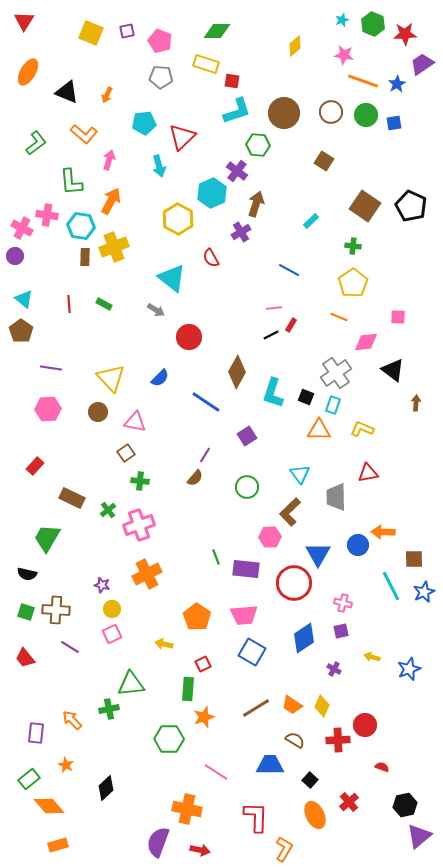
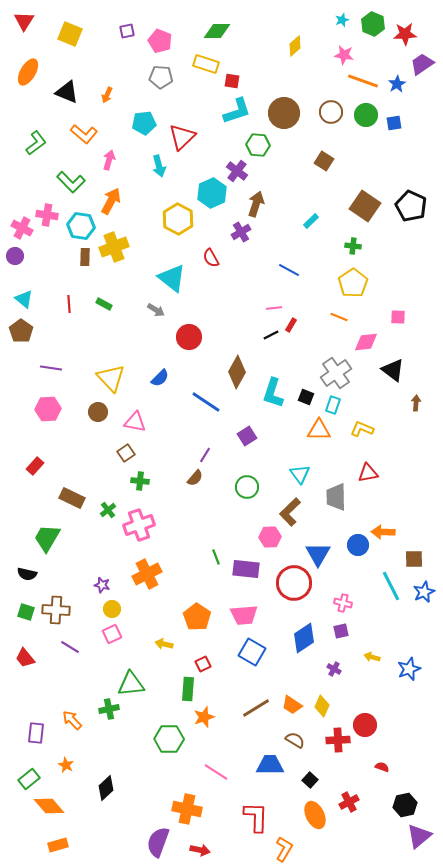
yellow square at (91, 33): moved 21 px left, 1 px down
green L-shape at (71, 182): rotated 40 degrees counterclockwise
red cross at (349, 802): rotated 12 degrees clockwise
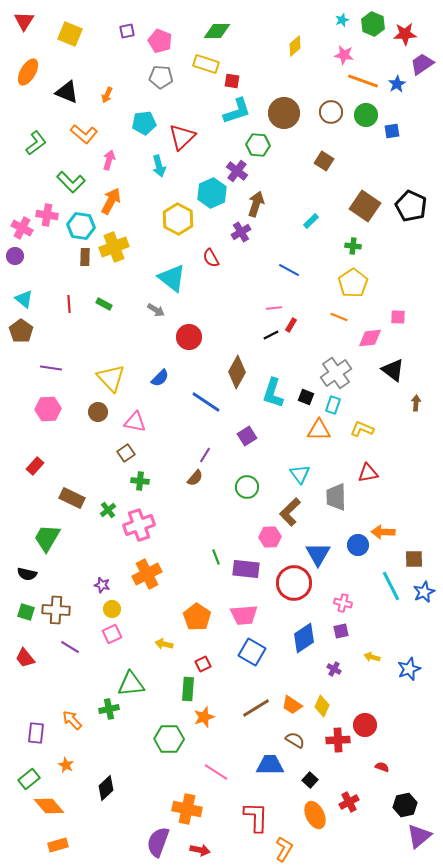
blue square at (394, 123): moved 2 px left, 8 px down
pink diamond at (366, 342): moved 4 px right, 4 px up
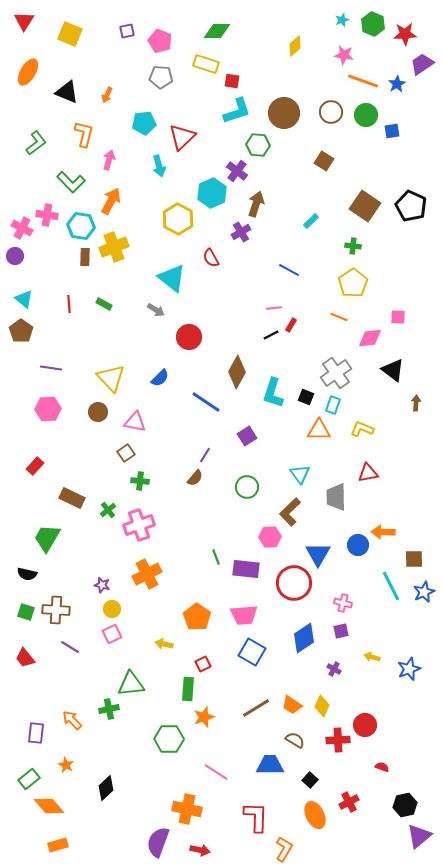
orange L-shape at (84, 134): rotated 116 degrees counterclockwise
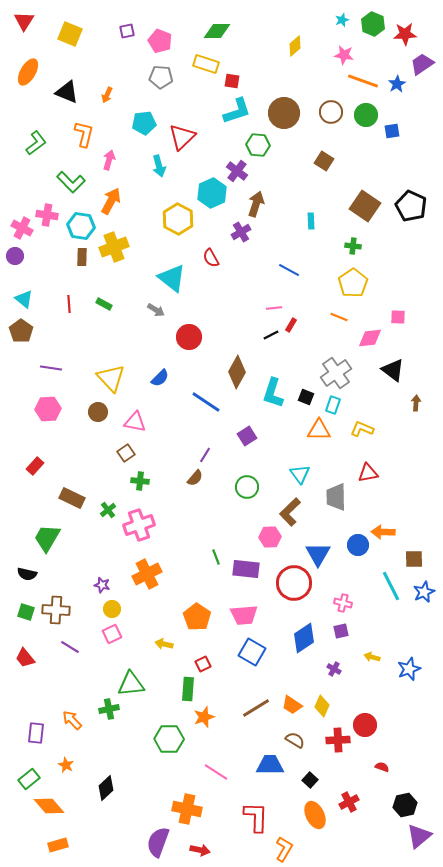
cyan rectangle at (311, 221): rotated 49 degrees counterclockwise
brown rectangle at (85, 257): moved 3 px left
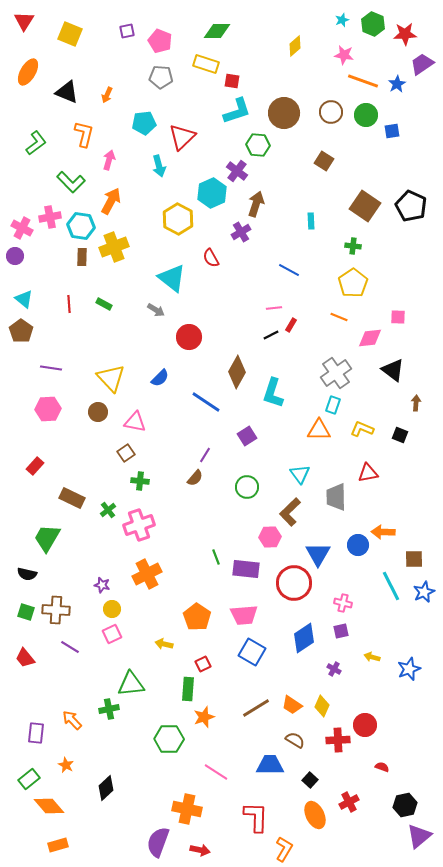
pink cross at (47, 215): moved 3 px right, 2 px down; rotated 20 degrees counterclockwise
black square at (306, 397): moved 94 px right, 38 px down
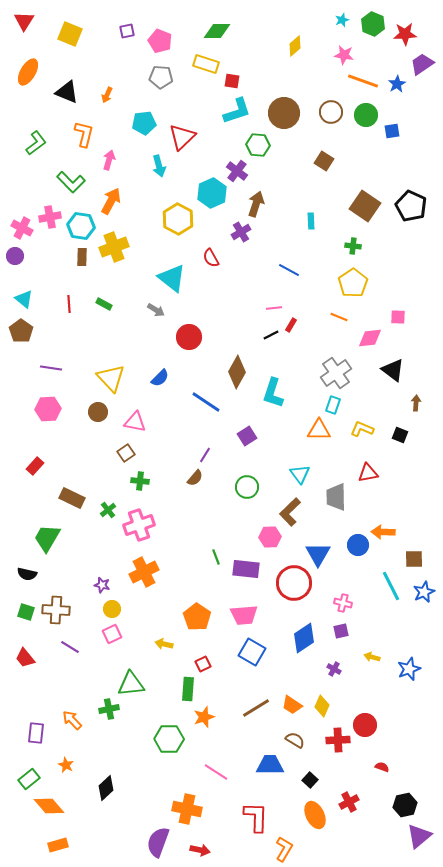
orange cross at (147, 574): moved 3 px left, 2 px up
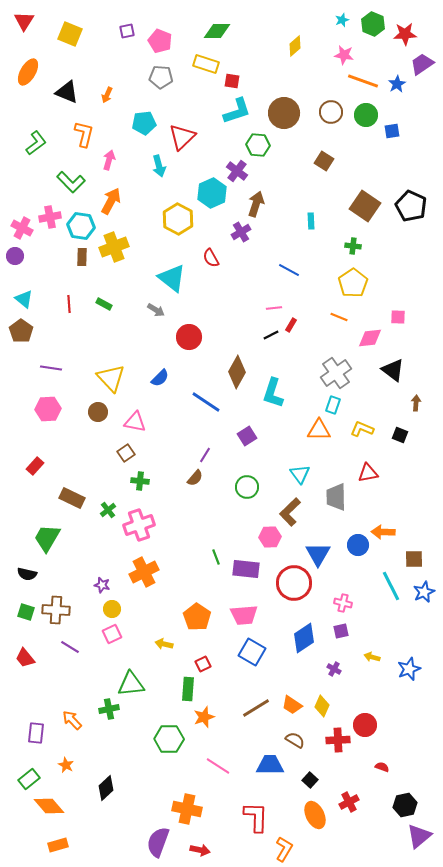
pink line at (216, 772): moved 2 px right, 6 px up
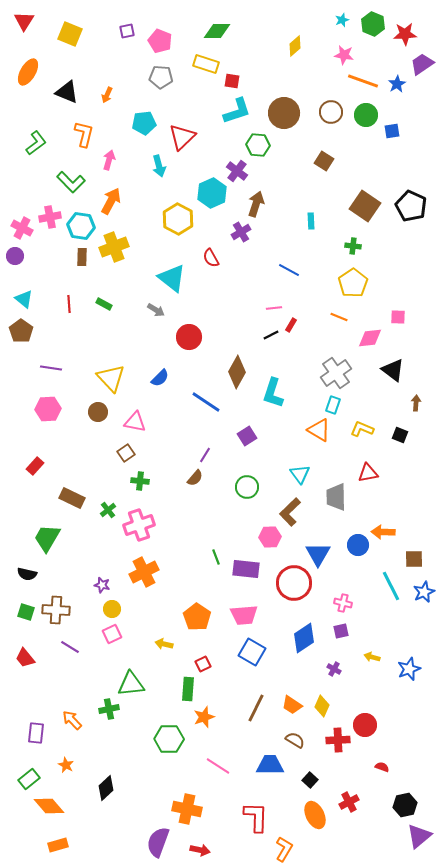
orange triangle at (319, 430): rotated 30 degrees clockwise
brown line at (256, 708): rotated 32 degrees counterclockwise
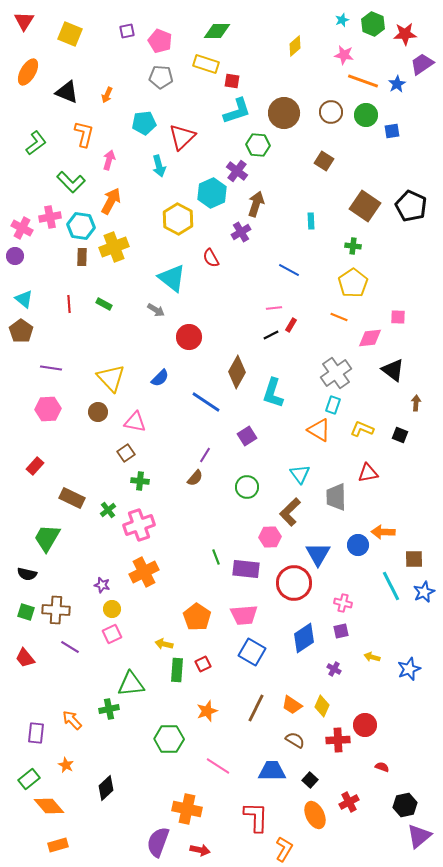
green rectangle at (188, 689): moved 11 px left, 19 px up
orange star at (204, 717): moved 3 px right, 6 px up
blue trapezoid at (270, 765): moved 2 px right, 6 px down
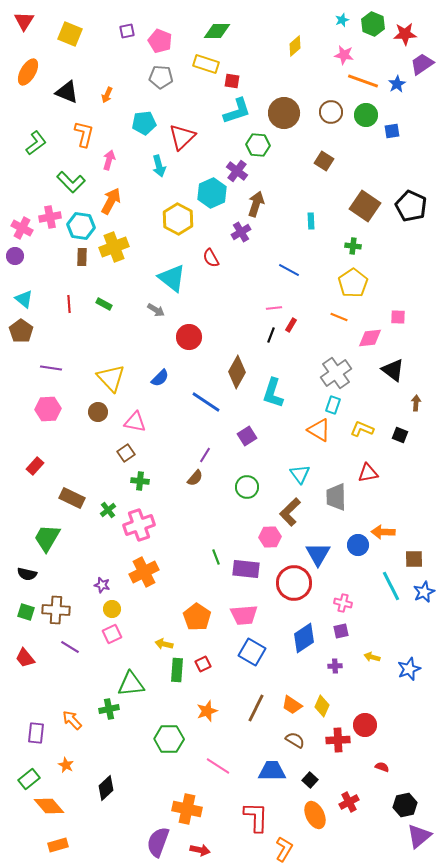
black line at (271, 335): rotated 42 degrees counterclockwise
purple cross at (334, 669): moved 1 px right, 3 px up; rotated 32 degrees counterclockwise
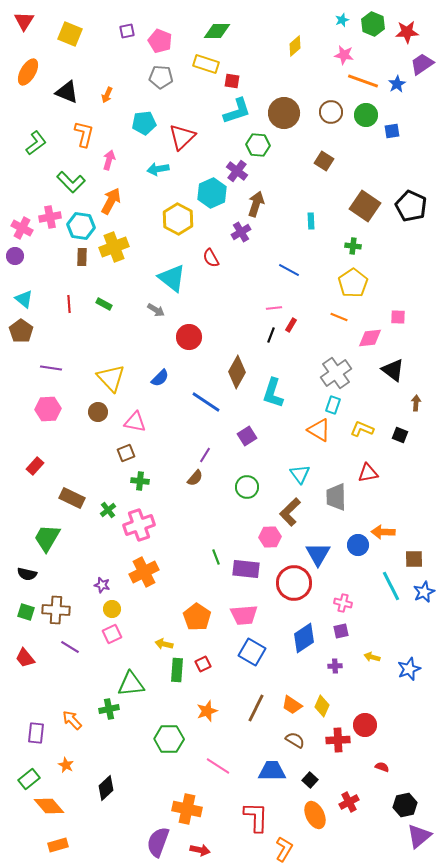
red star at (405, 34): moved 2 px right, 2 px up
cyan arrow at (159, 166): moved 1 px left, 3 px down; rotated 95 degrees clockwise
brown square at (126, 453): rotated 12 degrees clockwise
